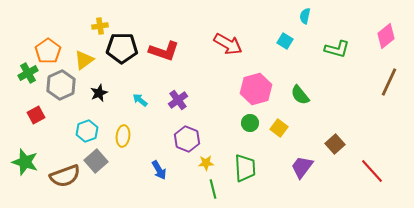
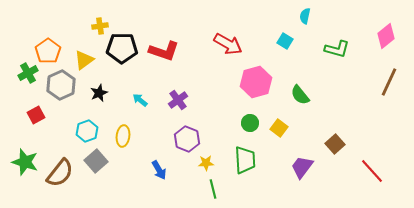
pink hexagon: moved 7 px up
green trapezoid: moved 8 px up
brown semicircle: moved 5 px left, 3 px up; rotated 32 degrees counterclockwise
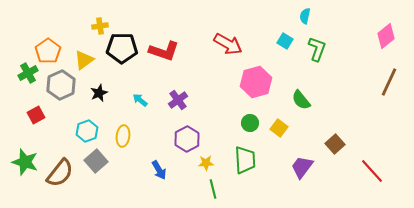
green L-shape: moved 20 px left; rotated 85 degrees counterclockwise
green semicircle: moved 1 px right, 5 px down
purple hexagon: rotated 10 degrees clockwise
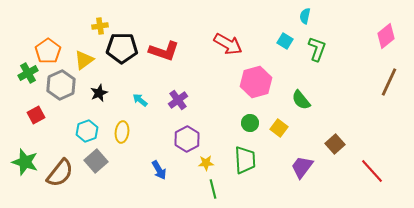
yellow ellipse: moved 1 px left, 4 px up
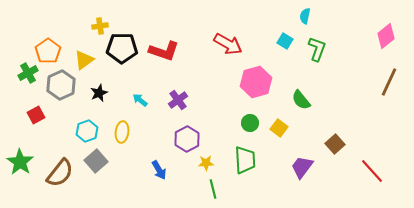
green star: moved 5 px left; rotated 16 degrees clockwise
